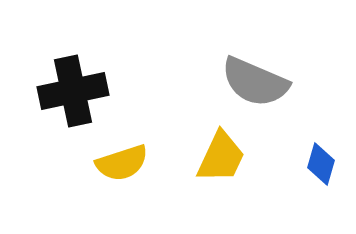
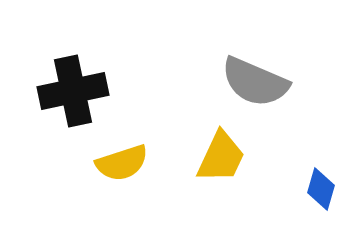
blue diamond: moved 25 px down
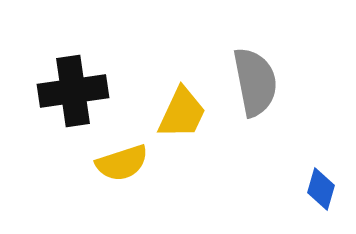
gray semicircle: rotated 124 degrees counterclockwise
black cross: rotated 4 degrees clockwise
yellow trapezoid: moved 39 px left, 44 px up
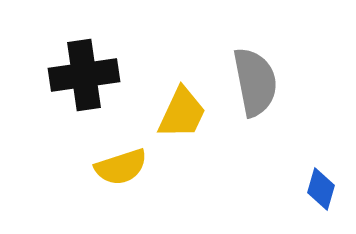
black cross: moved 11 px right, 16 px up
yellow semicircle: moved 1 px left, 4 px down
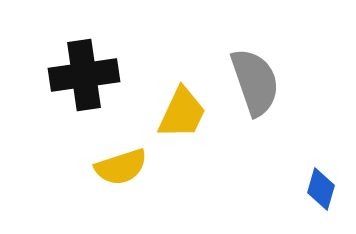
gray semicircle: rotated 8 degrees counterclockwise
